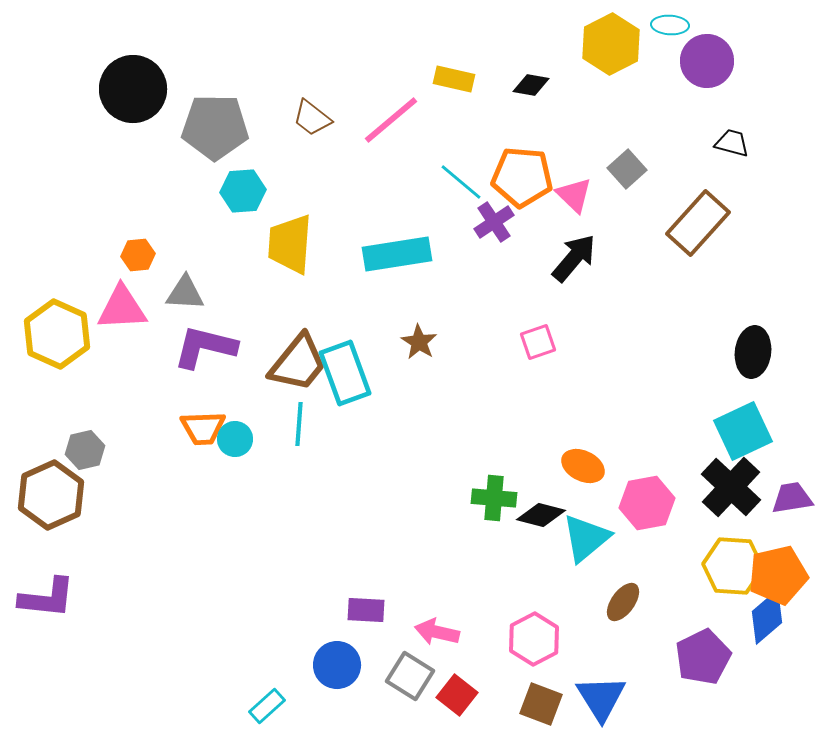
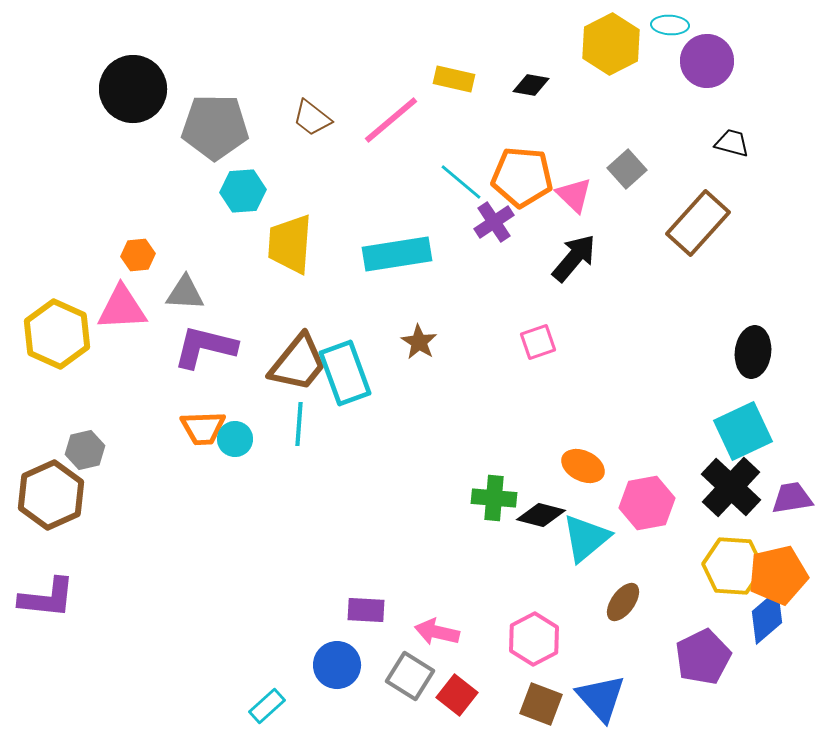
blue triangle at (601, 698): rotated 10 degrees counterclockwise
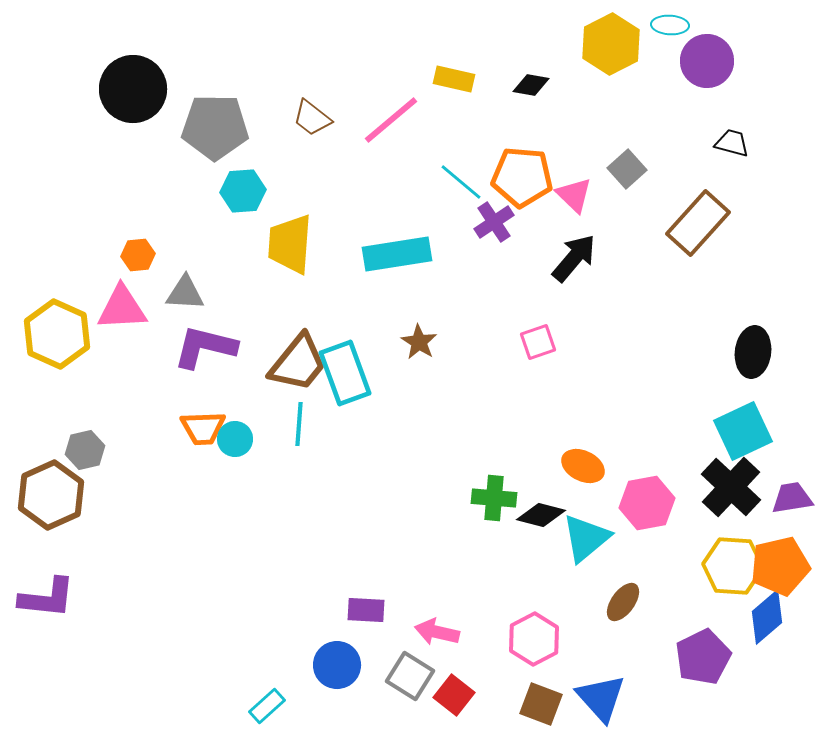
orange pentagon at (778, 575): moved 2 px right, 9 px up
red square at (457, 695): moved 3 px left
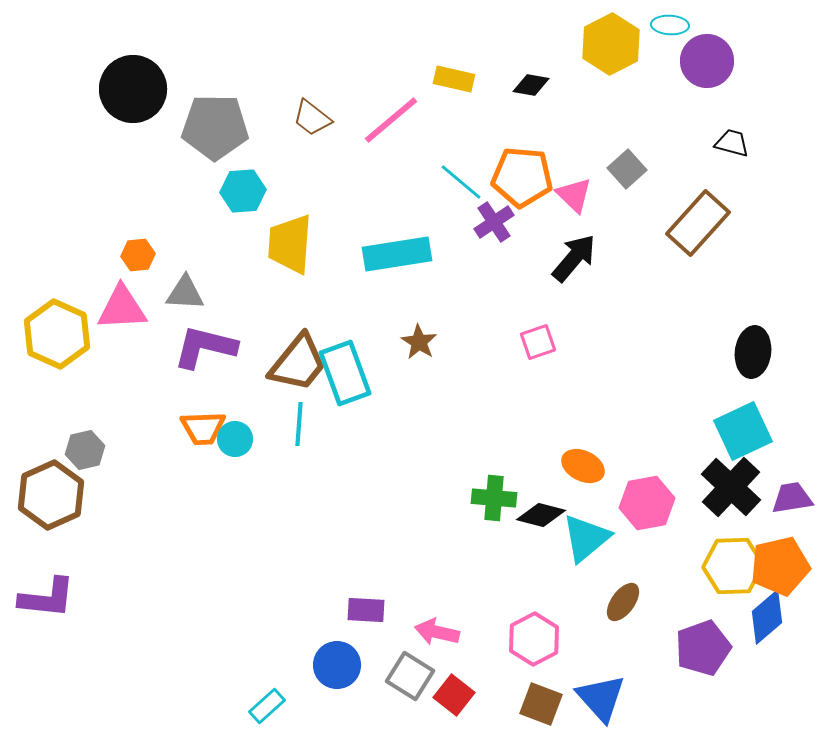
yellow hexagon at (733, 566): rotated 6 degrees counterclockwise
purple pentagon at (703, 657): moved 9 px up; rotated 6 degrees clockwise
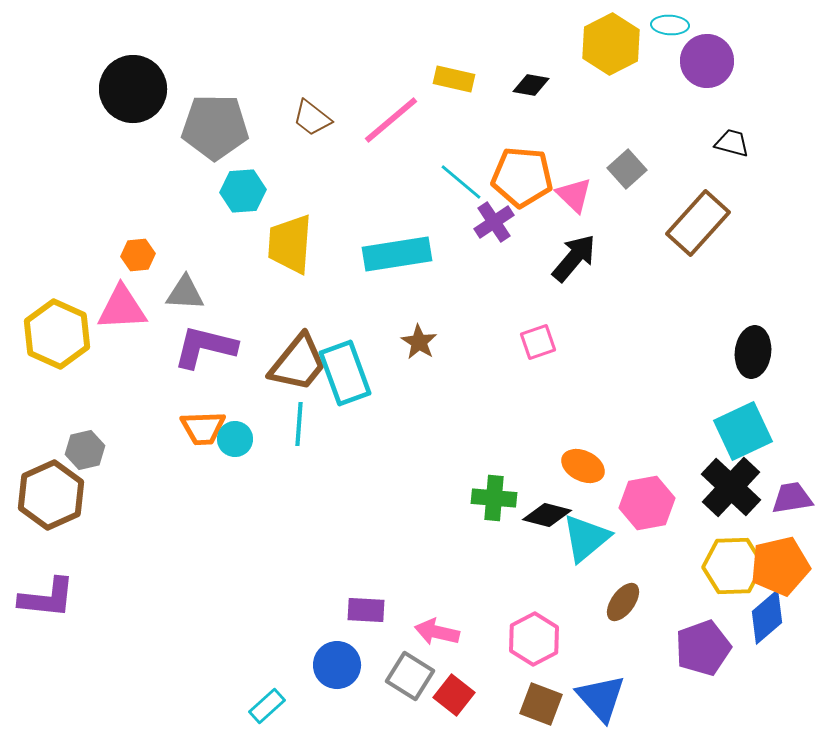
black diamond at (541, 515): moved 6 px right
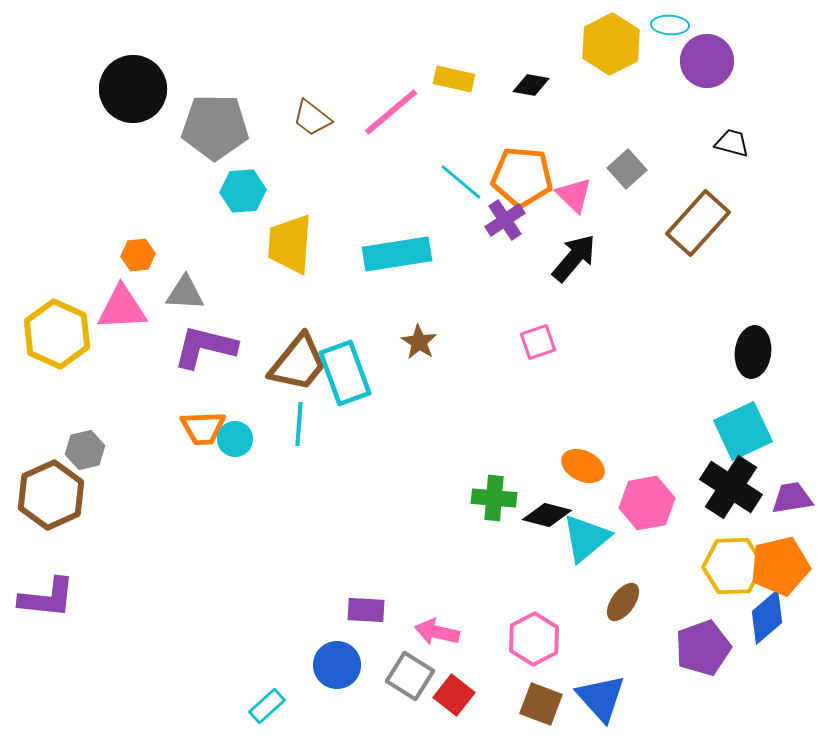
pink line at (391, 120): moved 8 px up
purple cross at (494, 222): moved 11 px right, 2 px up
black cross at (731, 487): rotated 10 degrees counterclockwise
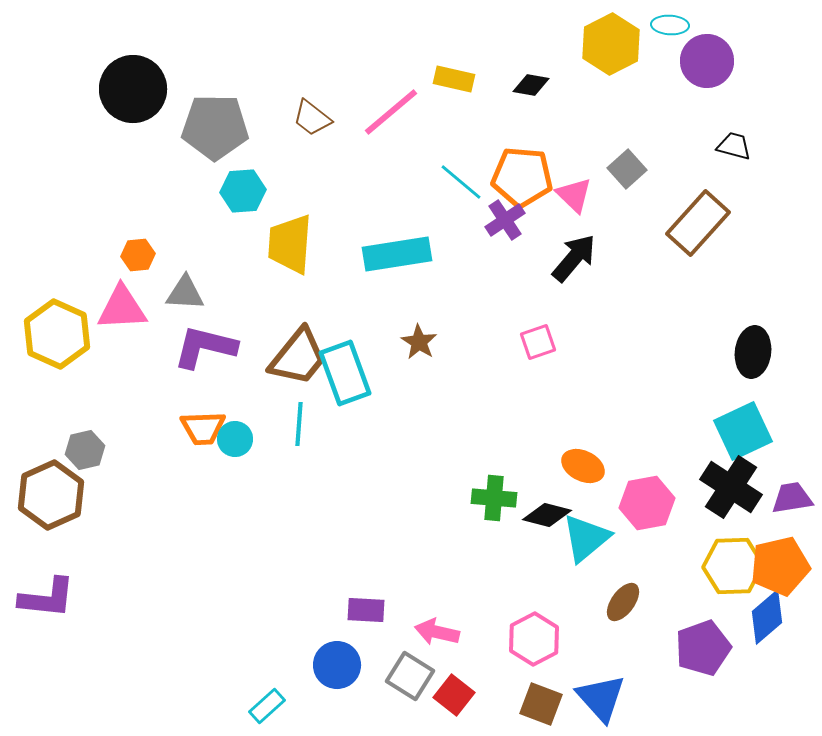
black trapezoid at (732, 143): moved 2 px right, 3 px down
brown trapezoid at (298, 363): moved 6 px up
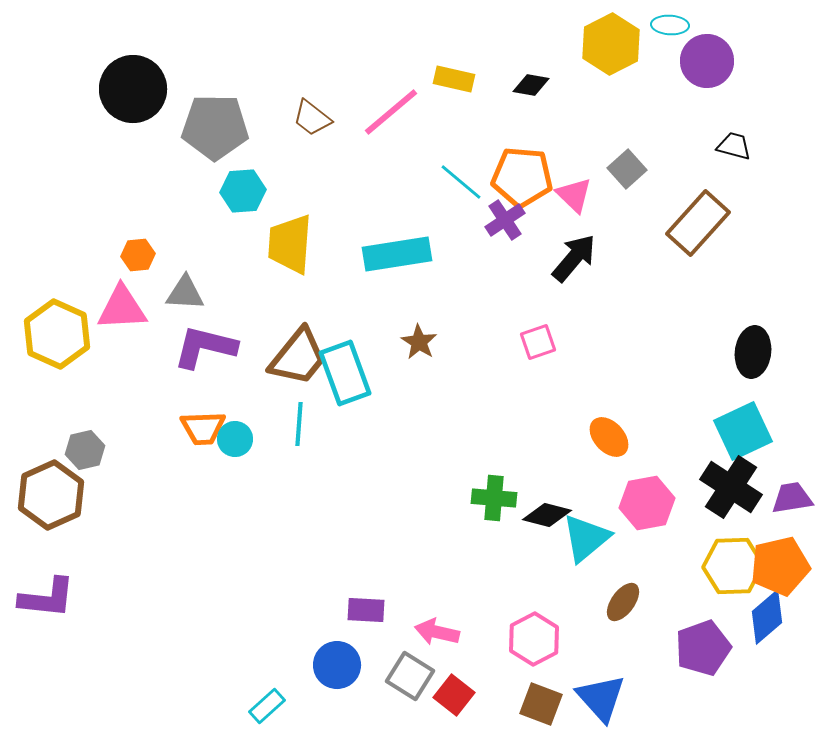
orange ellipse at (583, 466): moved 26 px right, 29 px up; rotated 21 degrees clockwise
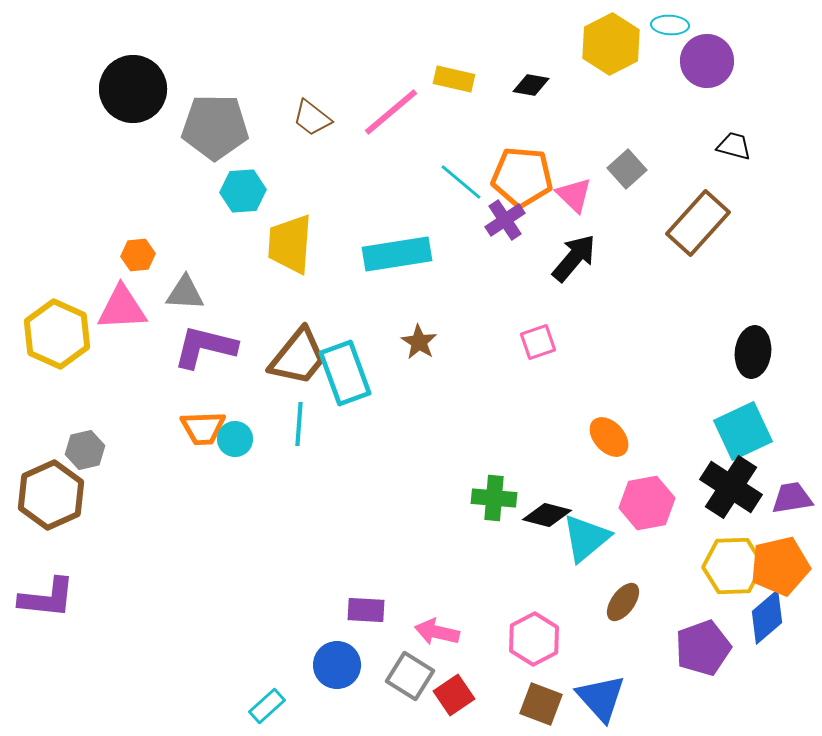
red square at (454, 695): rotated 18 degrees clockwise
